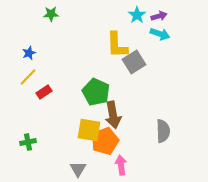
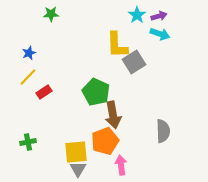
yellow square: moved 13 px left, 22 px down; rotated 15 degrees counterclockwise
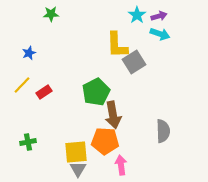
yellow line: moved 6 px left, 8 px down
green pentagon: rotated 20 degrees clockwise
orange pentagon: rotated 24 degrees clockwise
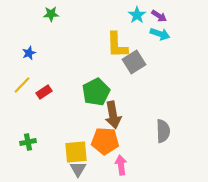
purple arrow: rotated 49 degrees clockwise
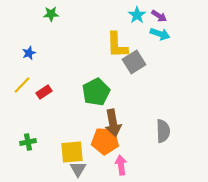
brown arrow: moved 8 px down
yellow square: moved 4 px left
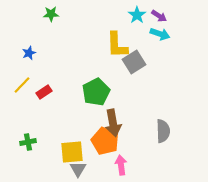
orange pentagon: rotated 20 degrees clockwise
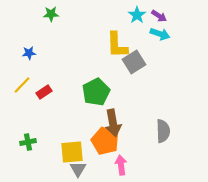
blue star: rotated 16 degrees clockwise
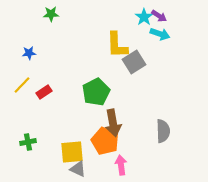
cyan star: moved 7 px right, 2 px down
gray triangle: rotated 36 degrees counterclockwise
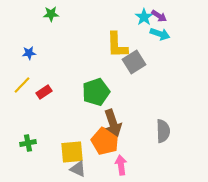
green pentagon: rotated 8 degrees clockwise
brown arrow: rotated 8 degrees counterclockwise
green cross: moved 1 px down
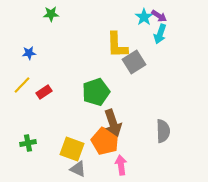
cyan arrow: rotated 90 degrees clockwise
yellow square: moved 3 px up; rotated 25 degrees clockwise
